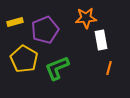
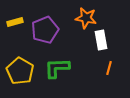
orange star: rotated 15 degrees clockwise
yellow pentagon: moved 4 px left, 12 px down
green L-shape: rotated 20 degrees clockwise
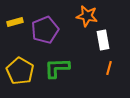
orange star: moved 1 px right, 2 px up
white rectangle: moved 2 px right
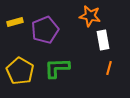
orange star: moved 3 px right
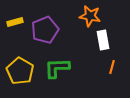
orange line: moved 3 px right, 1 px up
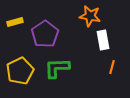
purple pentagon: moved 4 px down; rotated 12 degrees counterclockwise
yellow pentagon: rotated 16 degrees clockwise
